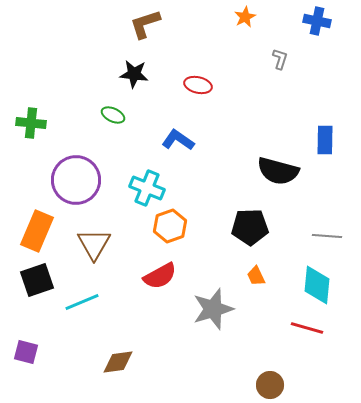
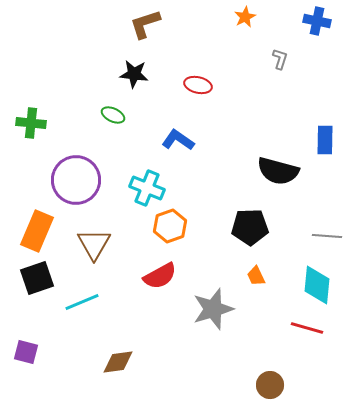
black square: moved 2 px up
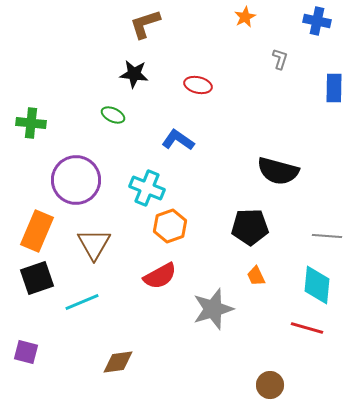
blue rectangle: moved 9 px right, 52 px up
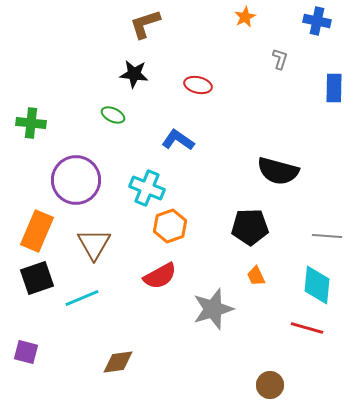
cyan line: moved 4 px up
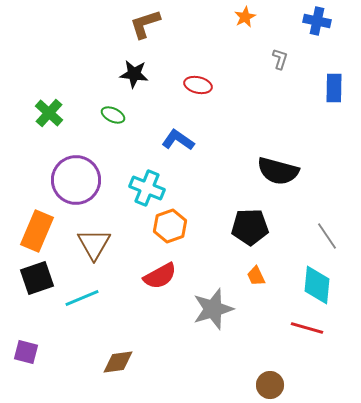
green cross: moved 18 px right, 10 px up; rotated 36 degrees clockwise
gray line: rotated 52 degrees clockwise
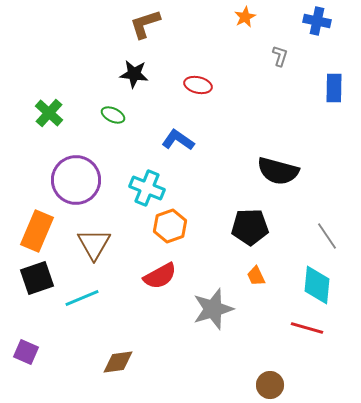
gray L-shape: moved 3 px up
purple square: rotated 10 degrees clockwise
